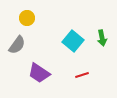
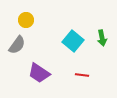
yellow circle: moved 1 px left, 2 px down
red line: rotated 24 degrees clockwise
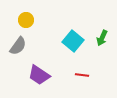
green arrow: rotated 35 degrees clockwise
gray semicircle: moved 1 px right, 1 px down
purple trapezoid: moved 2 px down
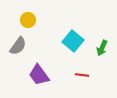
yellow circle: moved 2 px right
green arrow: moved 10 px down
purple trapezoid: rotated 20 degrees clockwise
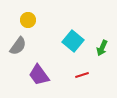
red line: rotated 24 degrees counterclockwise
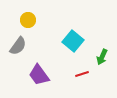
green arrow: moved 9 px down
red line: moved 1 px up
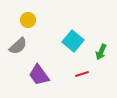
gray semicircle: rotated 12 degrees clockwise
green arrow: moved 1 px left, 5 px up
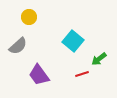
yellow circle: moved 1 px right, 3 px up
green arrow: moved 2 px left, 7 px down; rotated 28 degrees clockwise
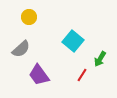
gray semicircle: moved 3 px right, 3 px down
green arrow: moved 1 px right; rotated 21 degrees counterclockwise
red line: moved 1 px down; rotated 40 degrees counterclockwise
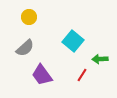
gray semicircle: moved 4 px right, 1 px up
green arrow: rotated 56 degrees clockwise
purple trapezoid: moved 3 px right
